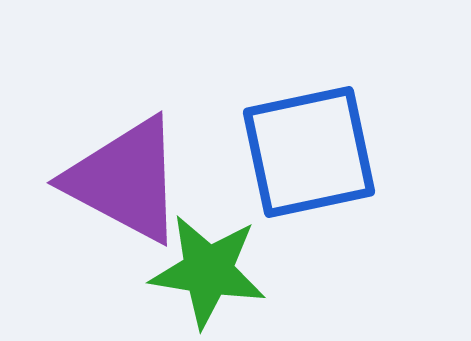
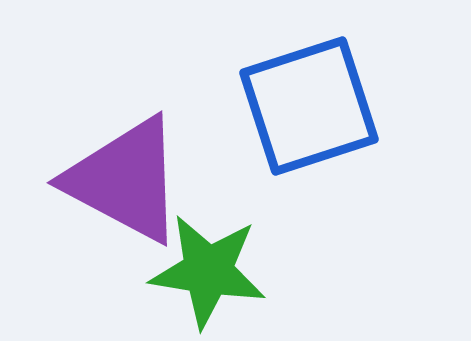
blue square: moved 46 px up; rotated 6 degrees counterclockwise
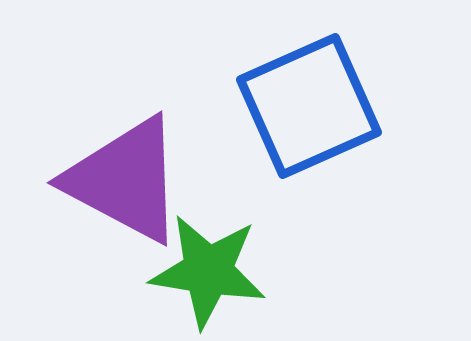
blue square: rotated 6 degrees counterclockwise
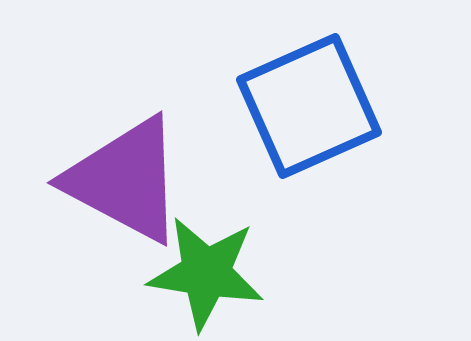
green star: moved 2 px left, 2 px down
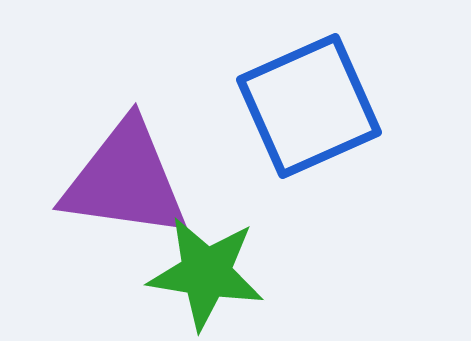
purple triangle: rotated 20 degrees counterclockwise
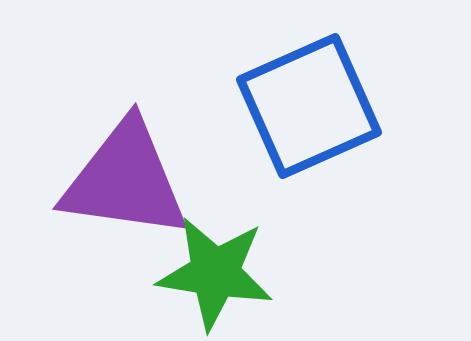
green star: moved 9 px right
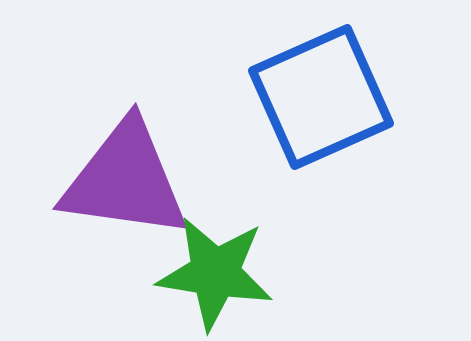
blue square: moved 12 px right, 9 px up
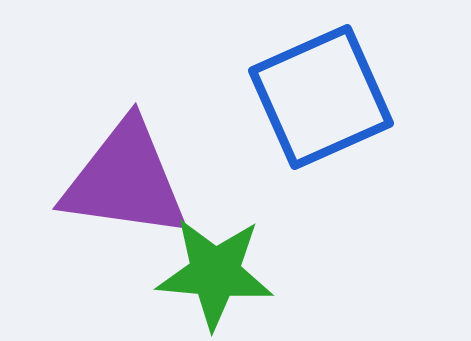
green star: rotated 4 degrees counterclockwise
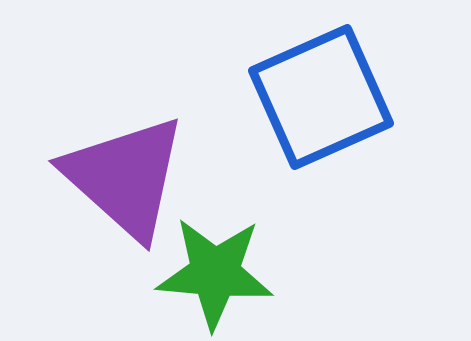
purple triangle: moved 3 px up; rotated 34 degrees clockwise
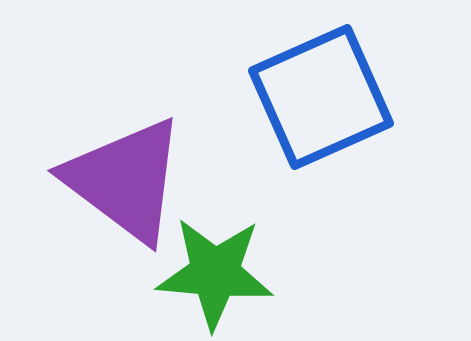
purple triangle: moved 3 px down; rotated 5 degrees counterclockwise
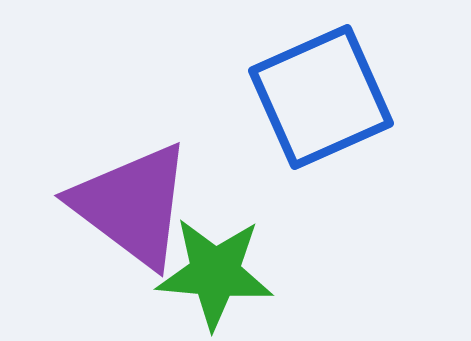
purple triangle: moved 7 px right, 25 px down
